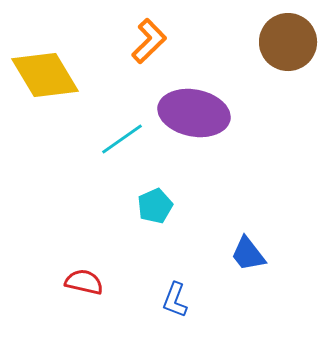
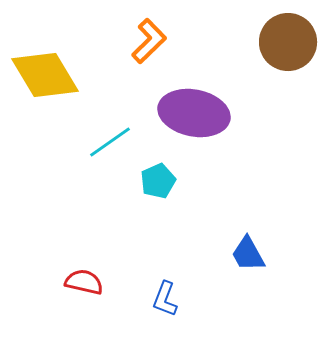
cyan line: moved 12 px left, 3 px down
cyan pentagon: moved 3 px right, 25 px up
blue trapezoid: rotated 9 degrees clockwise
blue L-shape: moved 10 px left, 1 px up
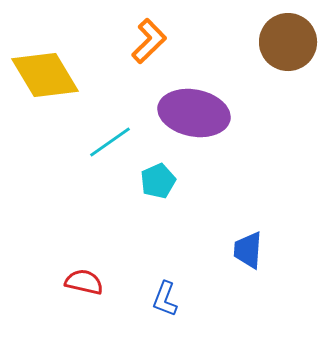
blue trapezoid: moved 4 px up; rotated 33 degrees clockwise
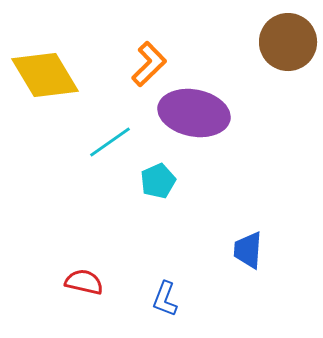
orange L-shape: moved 23 px down
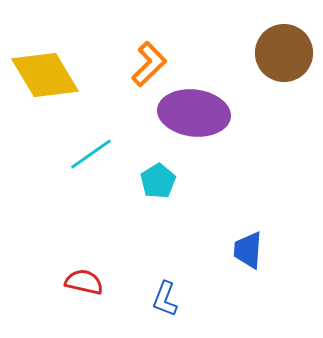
brown circle: moved 4 px left, 11 px down
purple ellipse: rotated 4 degrees counterclockwise
cyan line: moved 19 px left, 12 px down
cyan pentagon: rotated 8 degrees counterclockwise
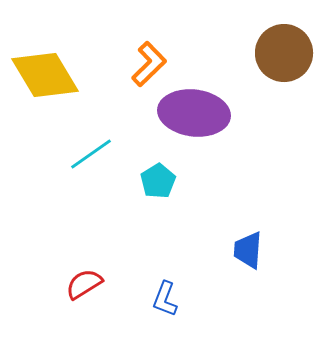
red semicircle: moved 2 px down; rotated 45 degrees counterclockwise
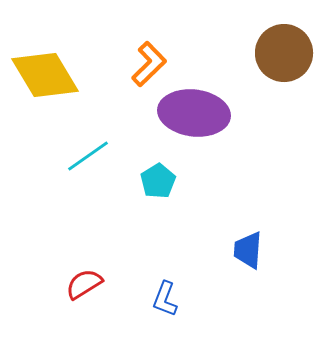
cyan line: moved 3 px left, 2 px down
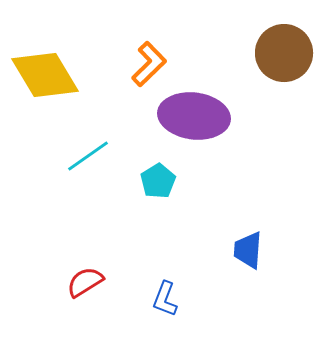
purple ellipse: moved 3 px down
red semicircle: moved 1 px right, 2 px up
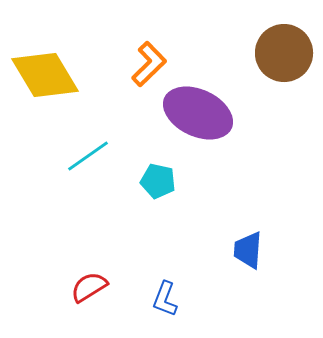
purple ellipse: moved 4 px right, 3 px up; rotated 18 degrees clockwise
cyan pentagon: rotated 28 degrees counterclockwise
red semicircle: moved 4 px right, 5 px down
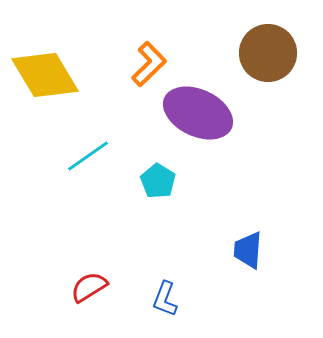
brown circle: moved 16 px left
cyan pentagon: rotated 20 degrees clockwise
